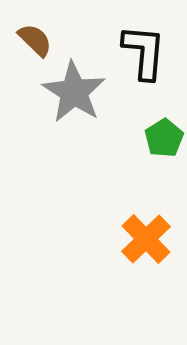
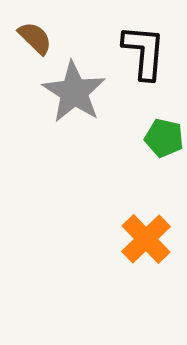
brown semicircle: moved 2 px up
green pentagon: rotated 27 degrees counterclockwise
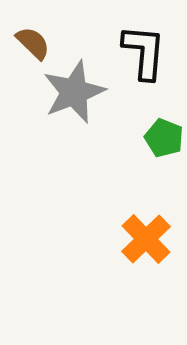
brown semicircle: moved 2 px left, 5 px down
gray star: rotated 18 degrees clockwise
green pentagon: rotated 9 degrees clockwise
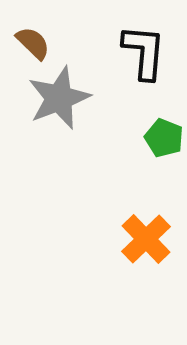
gray star: moved 15 px left, 6 px down
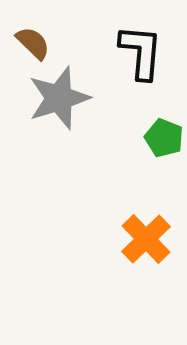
black L-shape: moved 3 px left
gray star: rotated 4 degrees clockwise
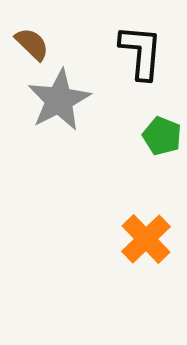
brown semicircle: moved 1 px left, 1 px down
gray star: moved 2 px down; rotated 10 degrees counterclockwise
green pentagon: moved 2 px left, 2 px up
